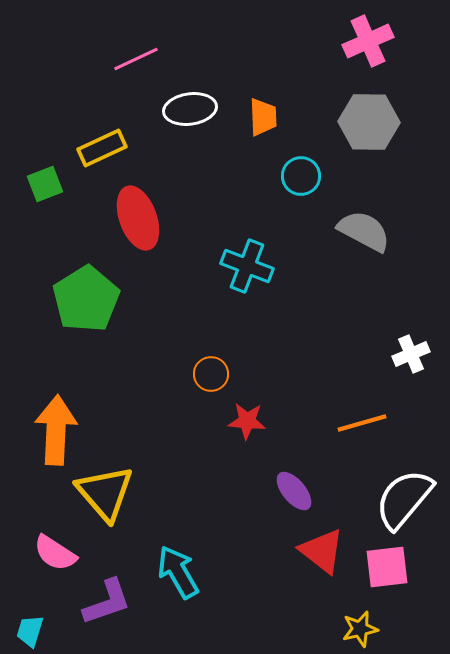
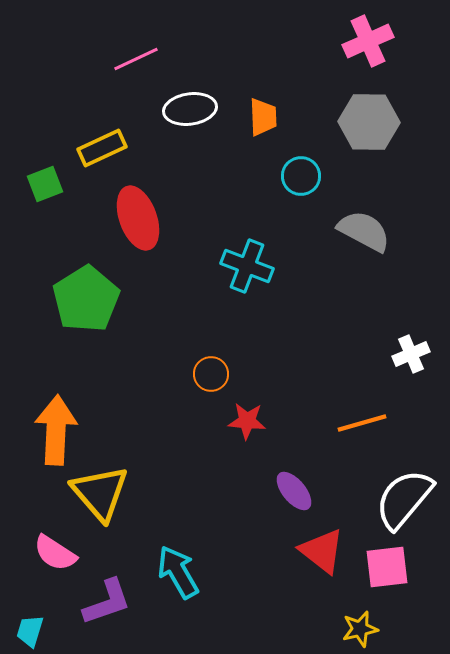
yellow triangle: moved 5 px left
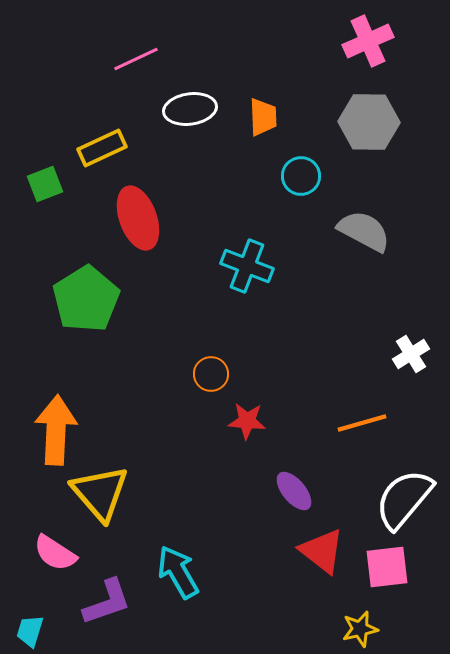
white cross: rotated 9 degrees counterclockwise
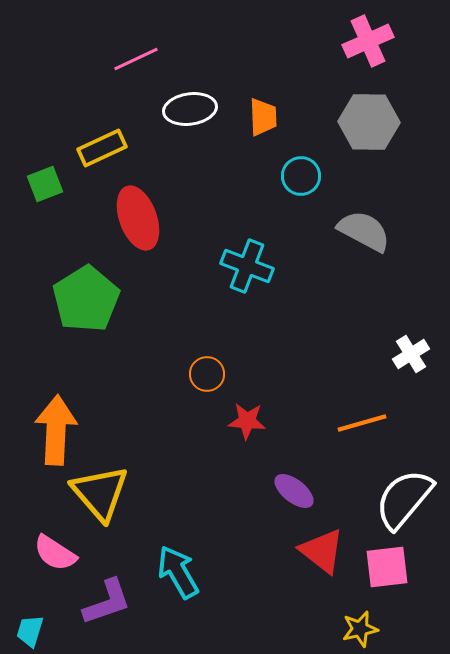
orange circle: moved 4 px left
purple ellipse: rotated 12 degrees counterclockwise
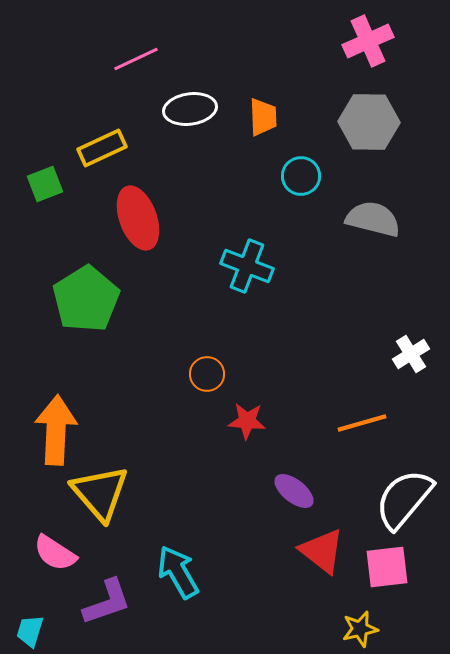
gray semicircle: moved 9 px right, 12 px up; rotated 14 degrees counterclockwise
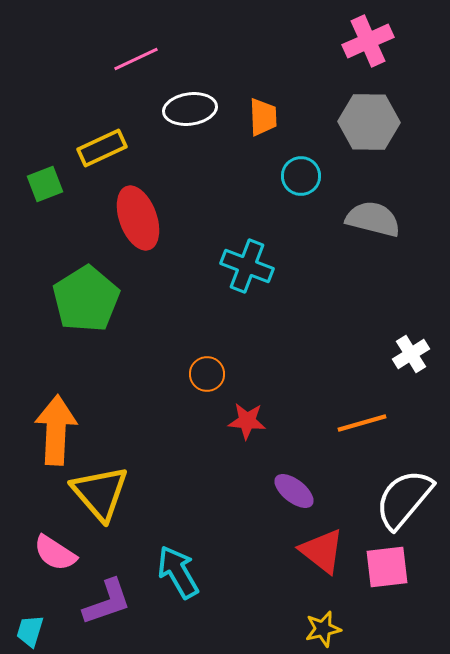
yellow star: moved 37 px left
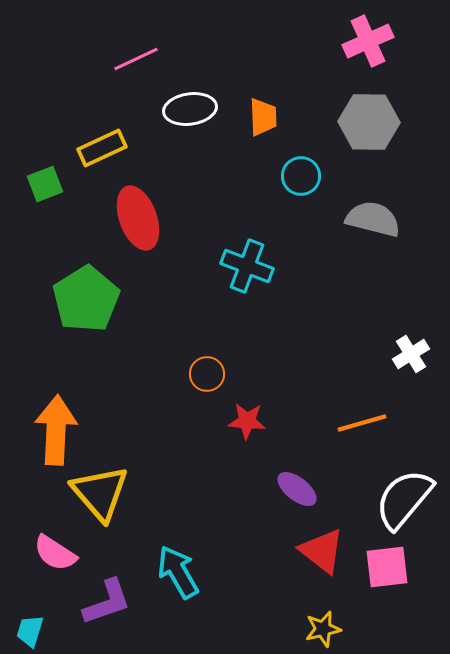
purple ellipse: moved 3 px right, 2 px up
